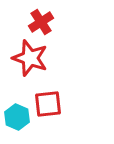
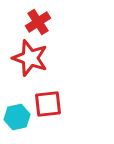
red cross: moved 3 px left
cyan hexagon: rotated 25 degrees clockwise
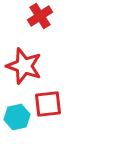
red cross: moved 2 px right, 6 px up
red star: moved 6 px left, 8 px down
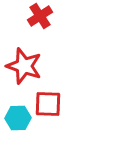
red square: rotated 8 degrees clockwise
cyan hexagon: moved 1 px right, 1 px down; rotated 10 degrees clockwise
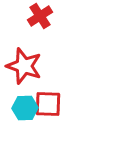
cyan hexagon: moved 7 px right, 10 px up
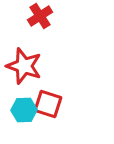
red square: rotated 16 degrees clockwise
cyan hexagon: moved 1 px left, 2 px down
